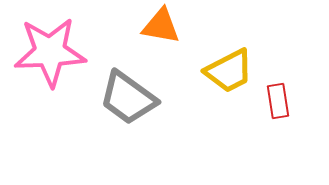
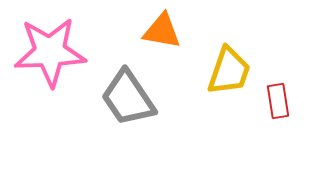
orange triangle: moved 1 px right, 5 px down
yellow trapezoid: rotated 44 degrees counterclockwise
gray trapezoid: rotated 20 degrees clockwise
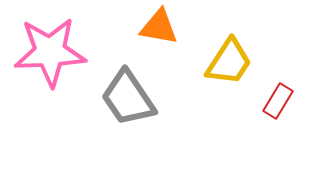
orange triangle: moved 3 px left, 4 px up
yellow trapezoid: moved 9 px up; rotated 14 degrees clockwise
red rectangle: rotated 40 degrees clockwise
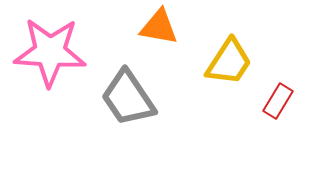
pink star: rotated 6 degrees clockwise
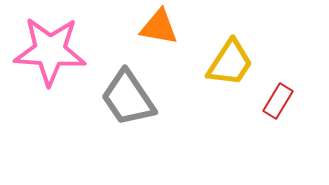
pink star: moved 1 px up
yellow trapezoid: moved 1 px right, 1 px down
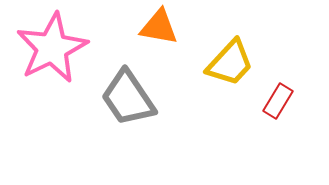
pink star: moved 2 px right, 3 px up; rotated 30 degrees counterclockwise
yellow trapezoid: rotated 10 degrees clockwise
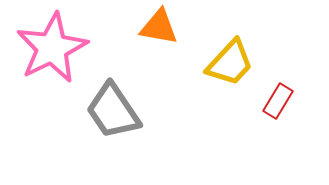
gray trapezoid: moved 15 px left, 13 px down
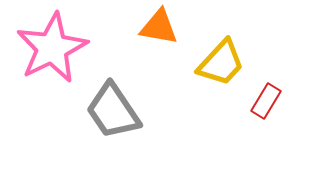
yellow trapezoid: moved 9 px left
red rectangle: moved 12 px left
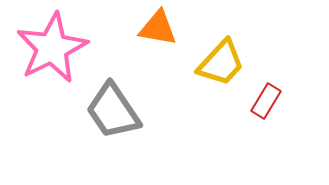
orange triangle: moved 1 px left, 1 px down
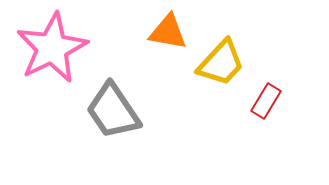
orange triangle: moved 10 px right, 4 px down
